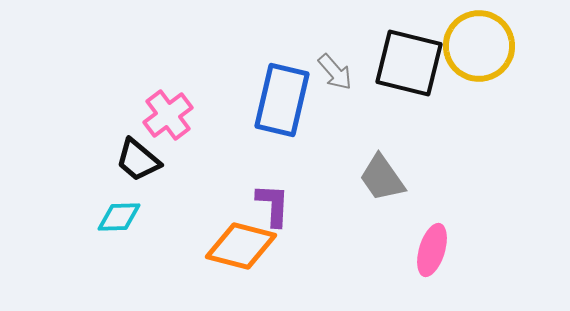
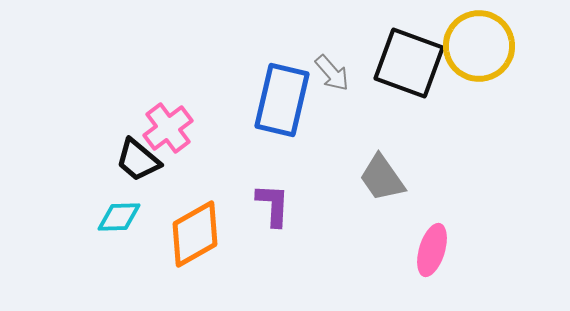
black square: rotated 6 degrees clockwise
gray arrow: moved 3 px left, 1 px down
pink cross: moved 13 px down
orange diamond: moved 46 px left, 12 px up; rotated 44 degrees counterclockwise
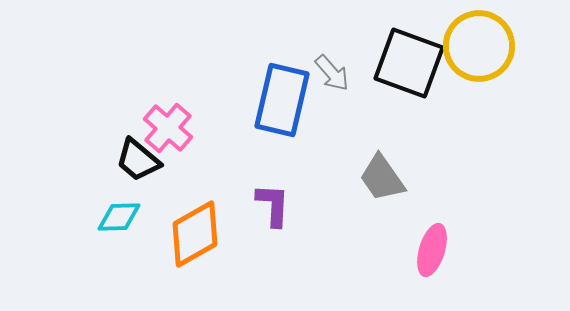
pink cross: rotated 12 degrees counterclockwise
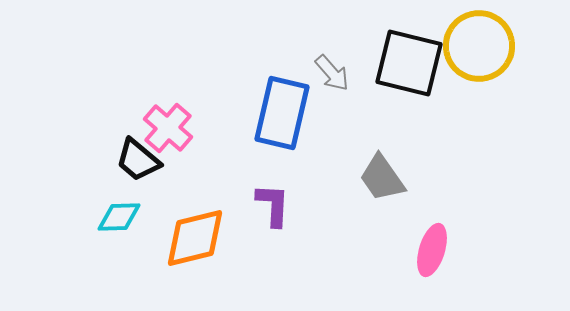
black square: rotated 6 degrees counterclockwise
blue rectangle: moved 13 px down
orange diamond: moved 4 px down; rotated 16 degrees clockwise
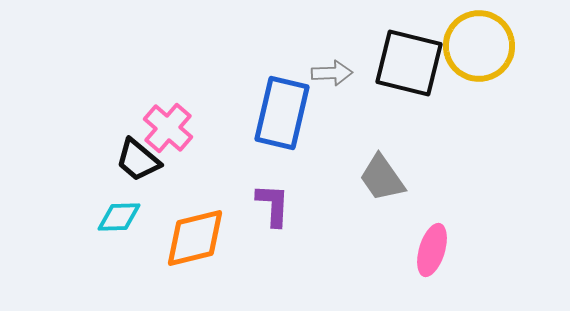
gray arrow: rotated 51 degrees counterclockwise
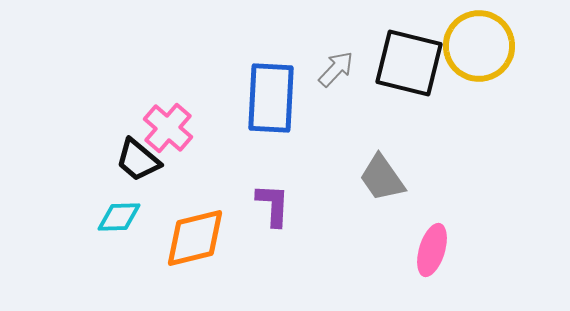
gray arrow: moved 4 px right, 4 px up; rotated 45 degrees counterclockwise
blue rectangle: moved 11 px left, 15 px up; rotated 10 degrees counterclockwise
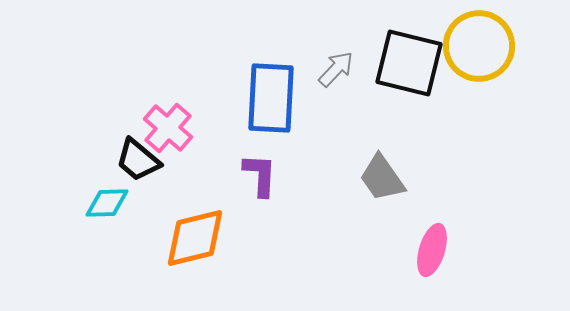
purple L-shape: moved 13 px left, 30 px up
cyan diamond: moved 12 px left, 14 px up
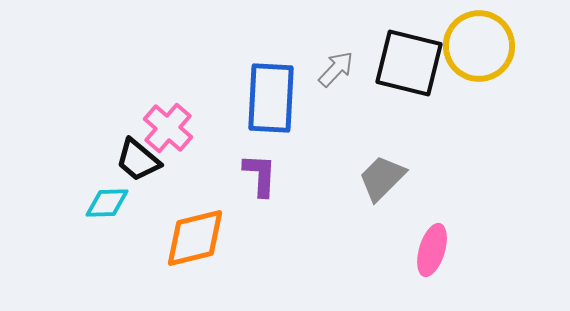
gray trapezoid: rotated 80 degrees clockwise
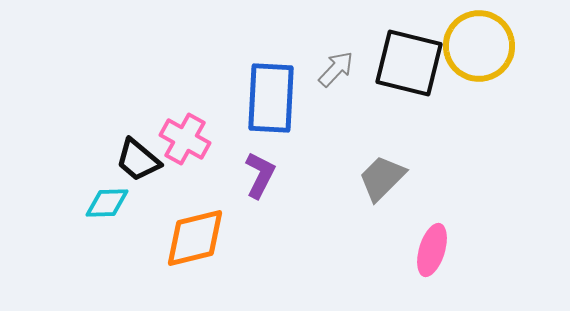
pink cross: moved 17 px right, 11 px down; rotated 12 degrees counterclockwise
purple L-shape: rotated 24 degrees clockwise
